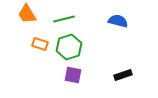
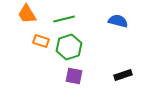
orange rectangle: moved 1 px right, 3 px up
purple square: moved 1 px right, 1 px down
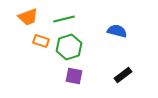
orange trapezoid: moved 1 px right, 3 px down; rotated 80 degrees counterclockwise
blue semicircle: moved 1 px left, 10 px down
black rectangle: rotated 18 degrees counterclockwise
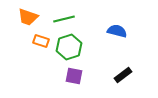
orange trapezoid: rotated 40 degrees clockwise
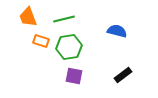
orange trapezoid: rotated 50 degrees clockwise
green hexagon: rotated 10 degrees clockwise
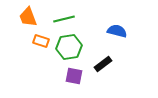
black rectangle: moved 20 px left, 11 px up
